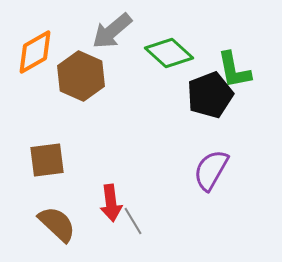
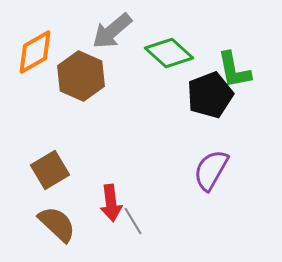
brown square: moved 3 px right, 10 px down; rotated 24 degrees counterclockwise
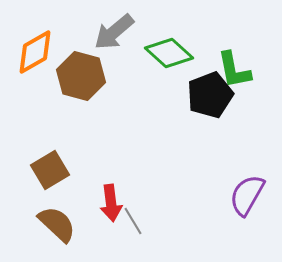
gray arrow: moved 2 px right, 1 px down
brown hexagon: rotated 9 degrees counterclockwise
purple semicircle: moved 36 px right, 25 px down
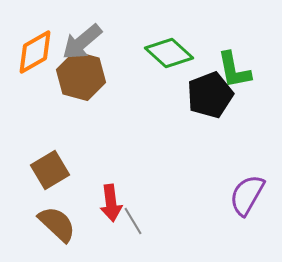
gray arrow: moved 32 px left, 10 px down
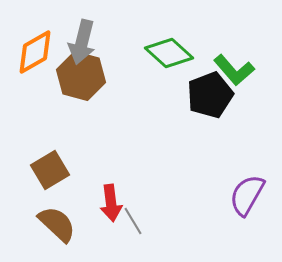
gray arrow: rotated 36 degrees counterclockwise
green L-shape: rotated 30 degrees counterclockwise
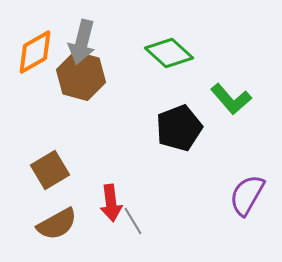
green L-shape: moved 3 px left, 29 px down
black pentagon: moved 31 px left, 33 px down
brown semicircle: rotated 108 degrees clockwise
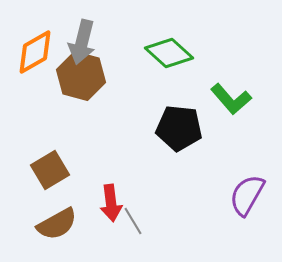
black pentagon: rotated 27 degrees clockwise
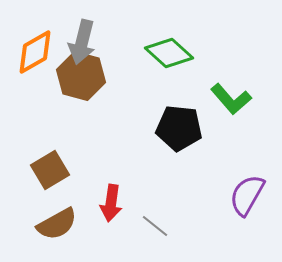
red arrow: rotated 15 degrees clockwise
gray line: moved 22 px right, 5 px down; rotated 20 degrees counterclockwise
